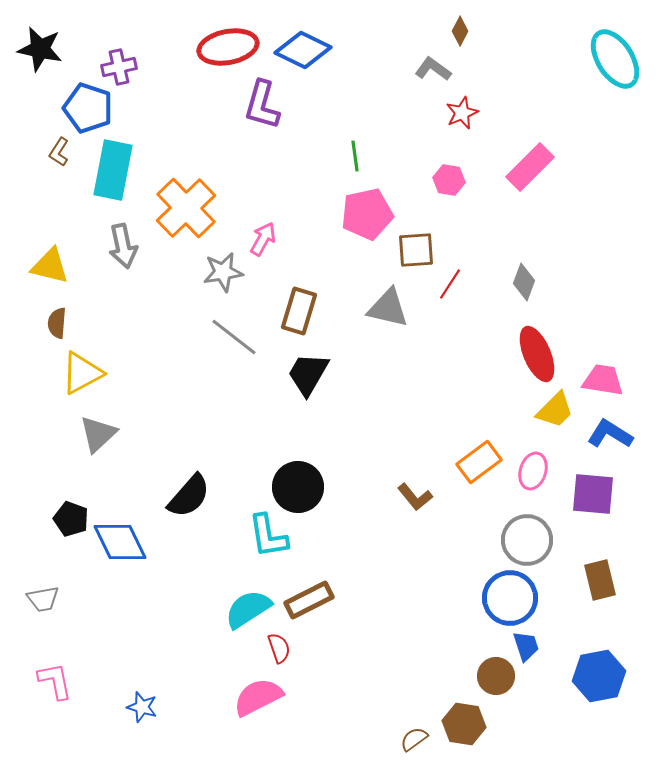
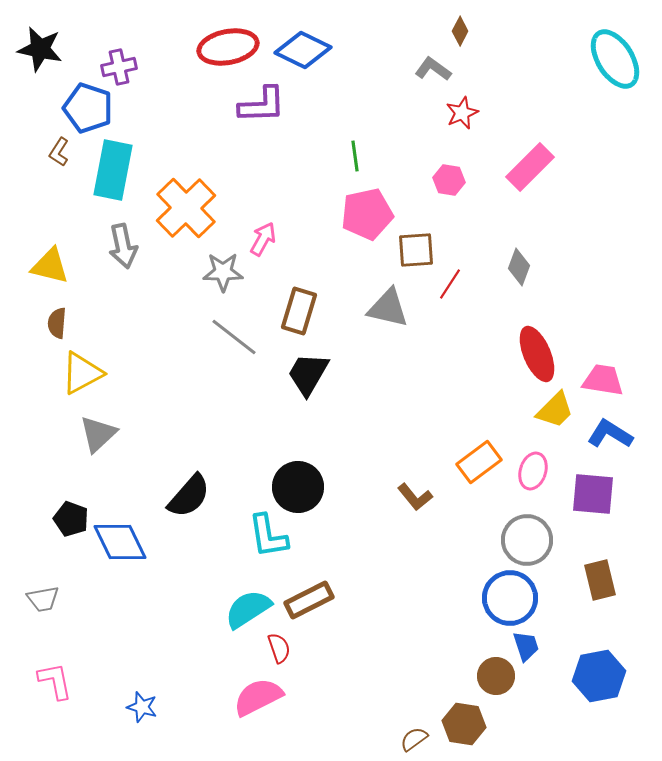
purple L-shape at (262, 105): rotated 108 degrees counterclockwise
gray star at (223, 272): rotated 9 degrees clockwise
gray diamond at (524, 282): moved 5 px left, 15 px up
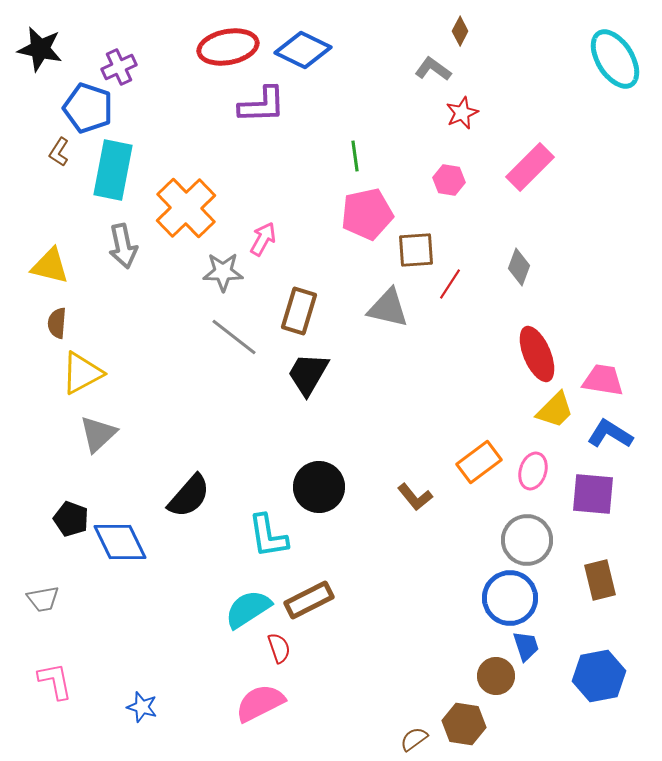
purple cross at (119, 67): rotated 12 degrees counterclockwise
black circle at (298, 487): moved 21 px right
pink semicircle at (258, 697): moved 2 px right, 6 px down
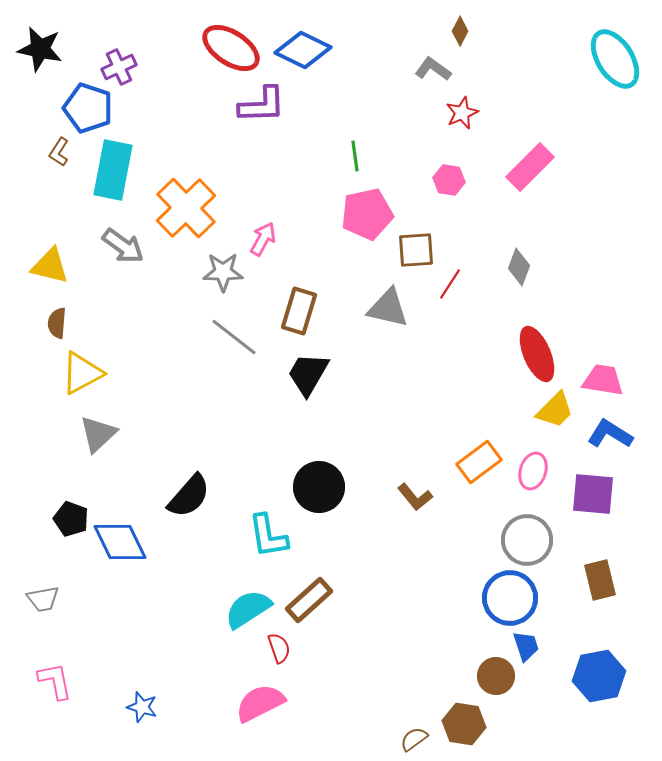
red ellipse at (228, 47): moved 3 px right, 1 px down; rotated 44 degrees clockwise
gray arrow at (123, 246): rotated 42 degrees counterclockwise
brown rectangle at (309, 600): rotated 15 degrees counterclockwise
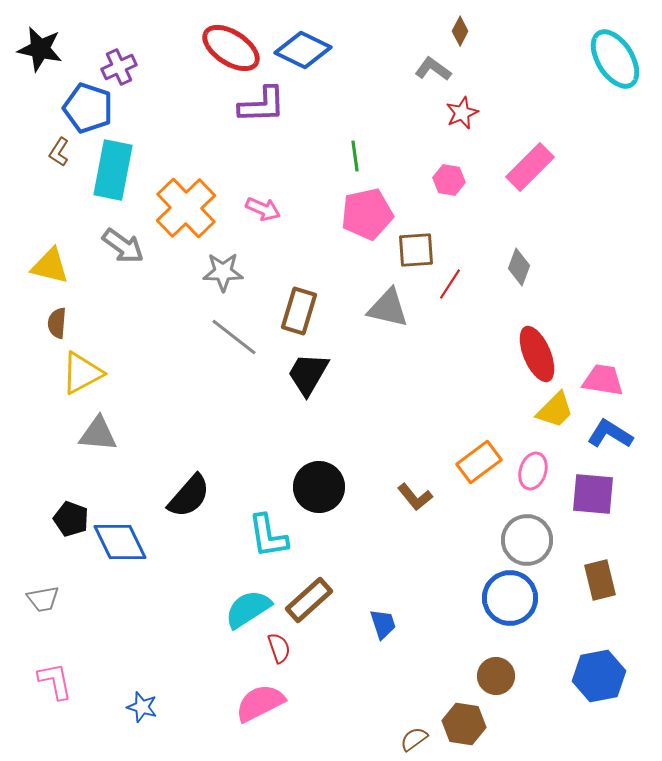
pink arrow at (263, 239): moved 30 px up; rotated 84 degrees clockwise
gray triangle at (98, 434): rotated 48 degrees clockwise
blue trapezoid at (526, 646): moved 143 px left, 22 px up
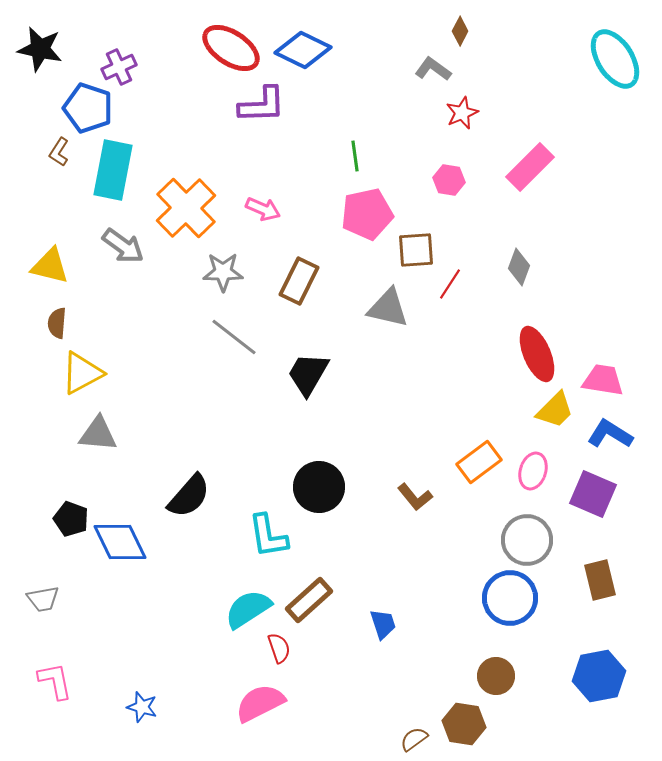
brown rectangle at (299, 311): moved 30 px up; rotated 9 degrees clockwise
purple square at (593, 494): rotated 18 degrees clockwise
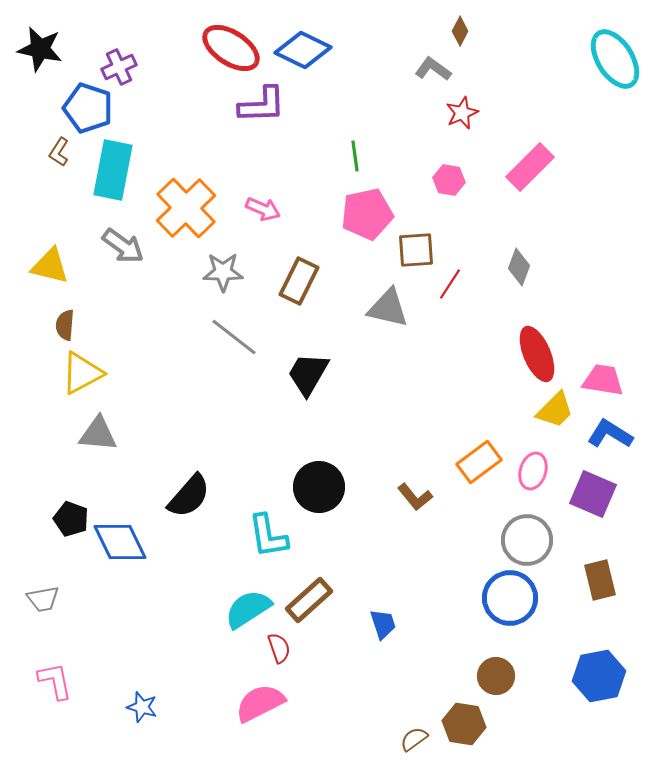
brown semicircle at (57, 323): moved 8 px right, 2 px down
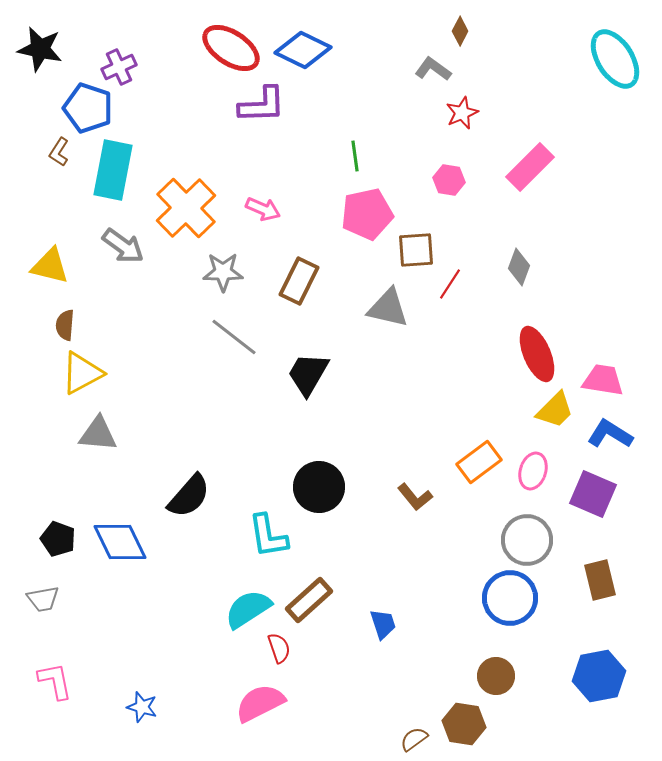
black pentagon at (71, 519): moved 13 px left, 20 px down
